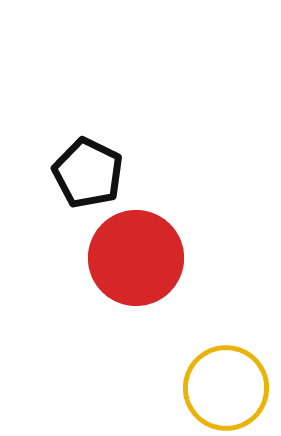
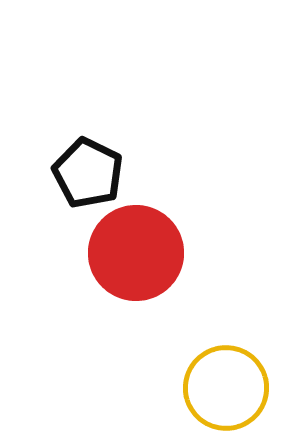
red circle: moved 5 px up
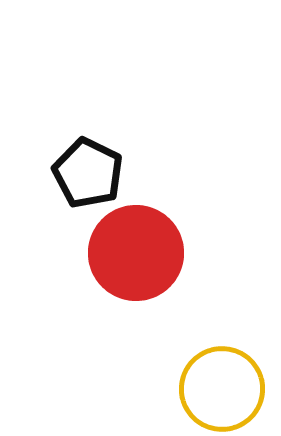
yellow circle: moved 4 px left, 1 px down
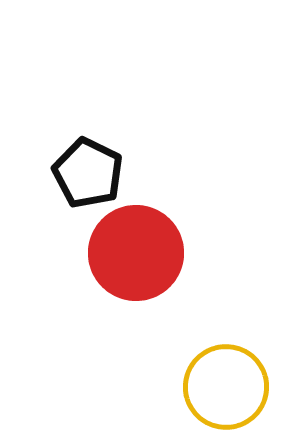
yellow circle: moved 4 px right, 2 px up
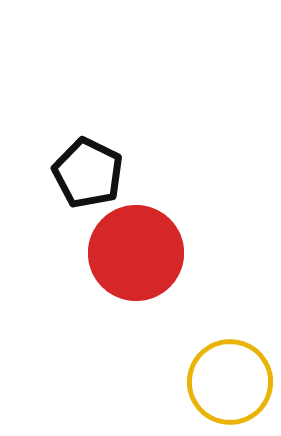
yellow circle: moved 4 px right, 5 px up
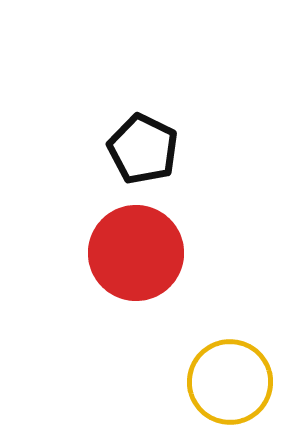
black pentagon: moved 55 px right, 24 px up
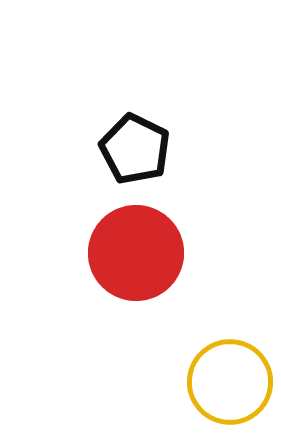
black pentagon: moved 8 px left
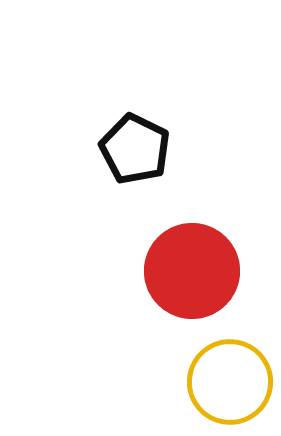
red circle: moved 56 px right, 18 px down
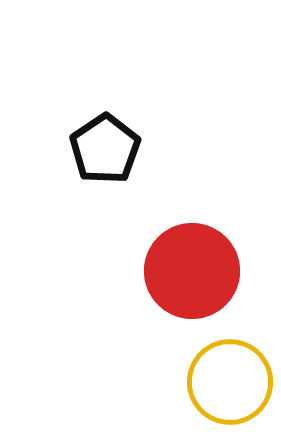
black pentagon: moved 30 px left; rotated 12 degrees clockwise
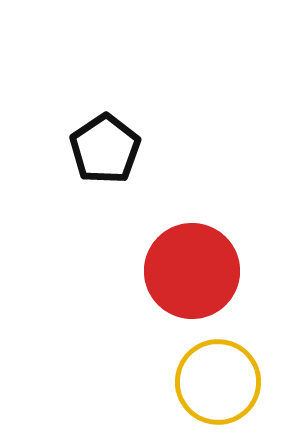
yellow circle: moved 12 px left
